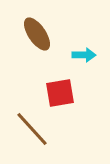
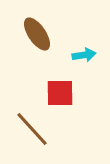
cyan arrow: rotated 10 degrees counterclockwise
red square: rotated 8 degrees clockwise
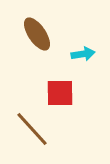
cyan arrow: moved 1 px left, 1 px up
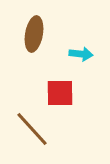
brown ellipse: moved 3 px left; rotated 44 degrees clockwise
cyan arrow: moved 2 px left; rotated 15 degrees clockwise
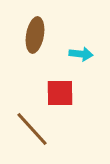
brown ellipse: moved 1 px right, 1 px down
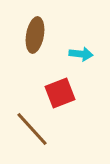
red square: rotated 20 degrees counterclockwise
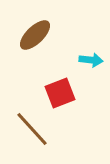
brown ellipse: rotated 36 degrees clockwise
cyan arrow: moved 10 px right, 6 px down
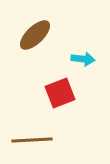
cyan arrow: moved 8 px left, 1 px up
brown line: moved 11 px down; rotated 51 degrees counterclockwise
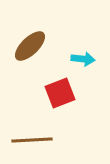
brown ellipse: moved 5 px left, 11 px down
